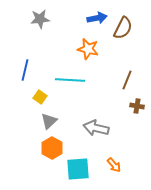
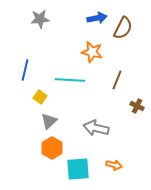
orange star: moved 4 px right, 3 px down
brown line: moved 10 px left
brown cross: rotated 16 degrees clockwise
orange arrow: rotated 35 degrees counterclockwise
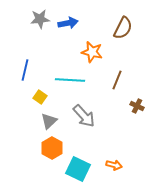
blue arrow: moved 29 px left, 5 px down
gray arrow: moved 12 px left, 12 px up; rotated 145 degrees counterclockwise
cyan square: rotated 30 degrees clockwise
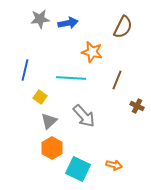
brown semicircle: moved 1 px up
cyan line: moved 1 px right, 2 px up
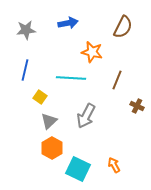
gray star: moved 14 px left, 11 px down
gray arrow: moved 2 px right; rotated 70 degrees clockwise
orange arrow: rotated 133 degrees counterclockwise
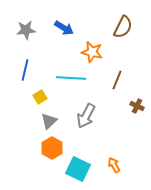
blue arrow: moved 4 px left, 5 px down; rotated 42 degrees clockwise
yellow square: rotated 24 degrees clockwise
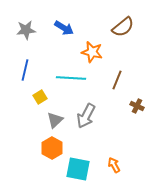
brown semicircle: rotated 25 degrees clockwise
gray triangle: moved 6 px right, 1 px up
cyan square: rotated 15 degrees counterclockwise
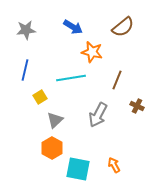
blue arrow: moved 9 px right, 1 px up
cyan line: rotated 12 degrees counterclockwise
gray arrow: moved 12 px right, 1 px up
